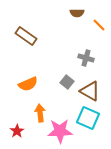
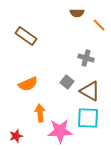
cyan square: rotated 20 degrees counterclockwise
red star: moved 1 px left, 5 px down; rotated 16 degrees clockwise
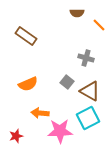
orange arrow: rotated 78 degrees counterclockwise
cyan square: rotated 30 degrees counterclockwise
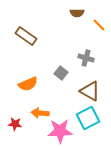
gray square: moved 6 px left, 9 px up
red star: moved 1 px left, 12 px up; rotated 24 degrees clockwise
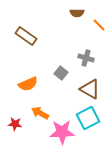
brown triangle: moved 2 px up
orange arrow: rotated 24 degrees clockwise
pink star: moved 2 px right, 1 px down
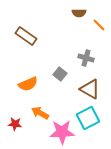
brown semicircle: moved 2 px right
gray square: moved 1 px left, 1 px down
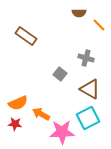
orange semicircle: moved 10 px left, 19 px down
orange arrow: moved 1 px right, 1 px down
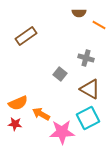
orange line: rotated 16 degrees counterclockwise
brown rectangle: rotated 70 degrees counterclockwise
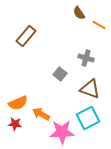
brown semicircle: rotated 56 degrees clockwise
brown rectangle: rotated 15 degrees counterclockwise
brown triangle: rotated 10 degrees counterclockwise
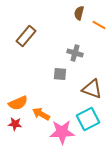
brown semicircle: rotated 48 degrees clockwise
gray cross: moved 11 px left, 5 px up
gray square: rotated 32 degrees counterclockwise
brown triangle: moved 2 px right
cyan square: moved 1 px down
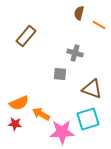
orange semicircle: moved 1 px right
cyan square: rotated 10 degrees clockwise
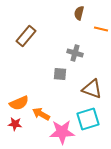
orange line: moved 2 px right, 4 px down; rotated 16 degrees counterclockwise
